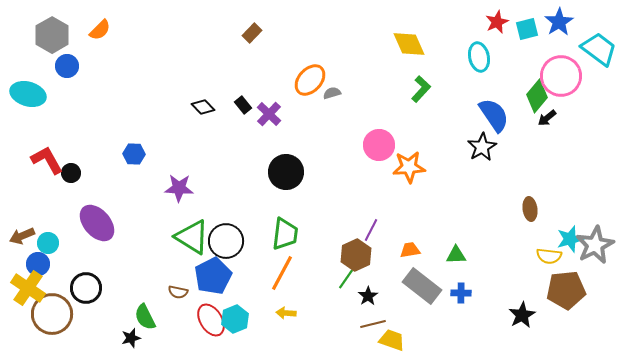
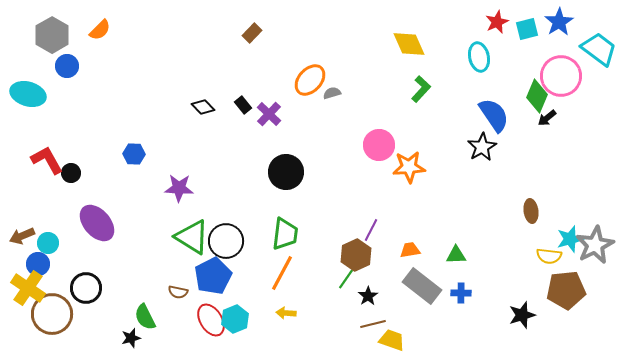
green diamond at (537, 96): rotated 16 degrees counterclockwise
brown ellipse at (530, 209): moved 1 px right, 2 px down
black star at (522, 315): rotated 12 degrees clockwise
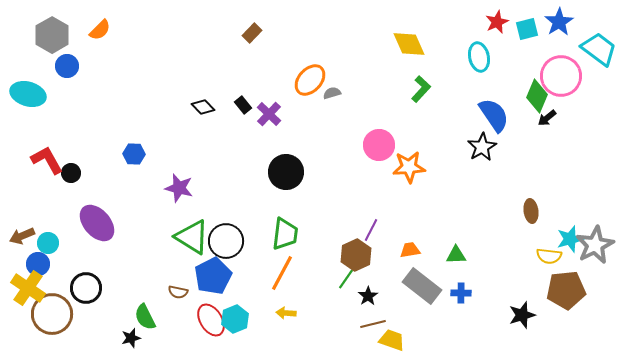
purple star at (179, 188): rotated 12 degrees clockwise
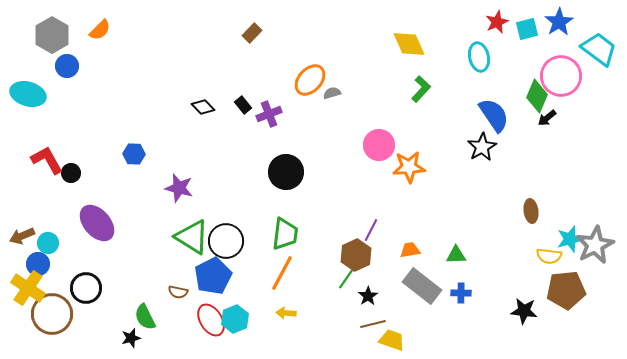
purple cross at (269, 114): rotated 25 degrees clockwise
black star at (522, 315): moved 2 px right, 4 px up; rotated 24 degrees clockwise
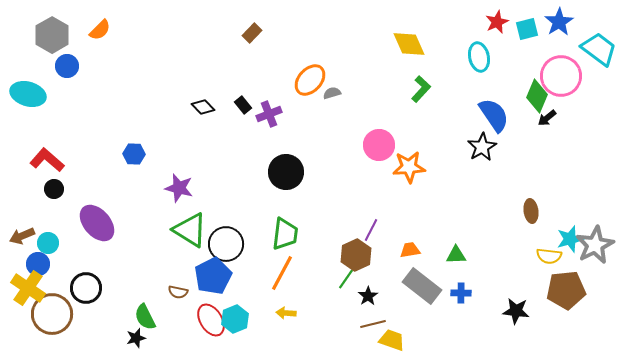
red L-shape at (47, 160): rotated 20 degrees counterclockwise
black circle at (71, 173): moved 17 px left, 16 px down
green triangle at (192, 237): moved 2 px left, 7 px up
black circle at (226, 241): moved 3 px down
black star at (524, 311): moved 8 px left
black star at (131, 338): moved 5 px right
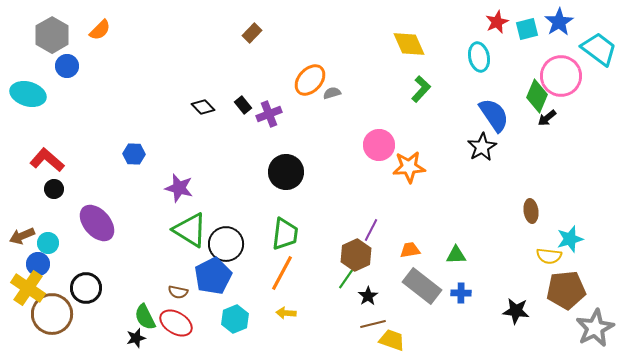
gray star at (595, 245): moved 83 px down
red ellipse at (211, 320): moved 35 px left, 3 px down; rotated 28 degrees counterclockwise
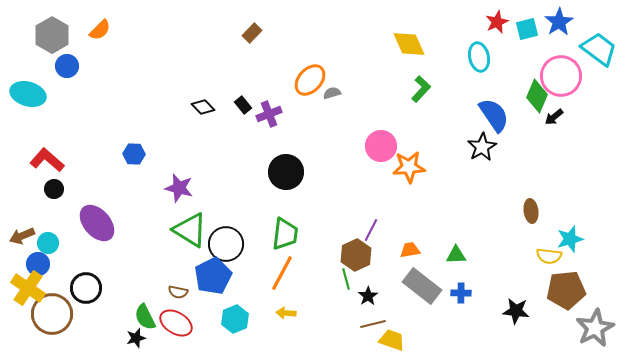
black arrow at (547, 118): moved 7 px right, 1 px up
pink circle at (379, 145): moved 2 px right, 1 px down
green line at (346, 279): rotated 50 degrees counterclockwise
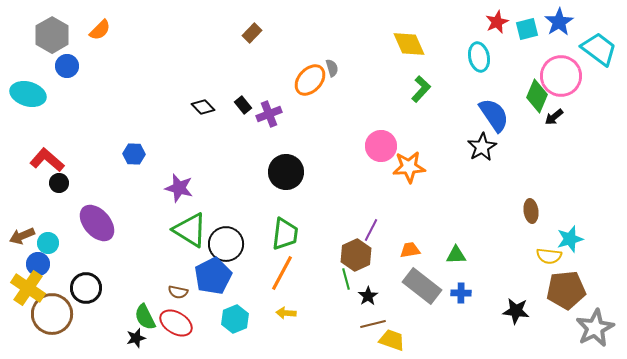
gray semicircle at (332, 93): moved 25 px up; rotated 90 degrees clockwise
black circle at (54, 189): moved 5 px right, 6 px up
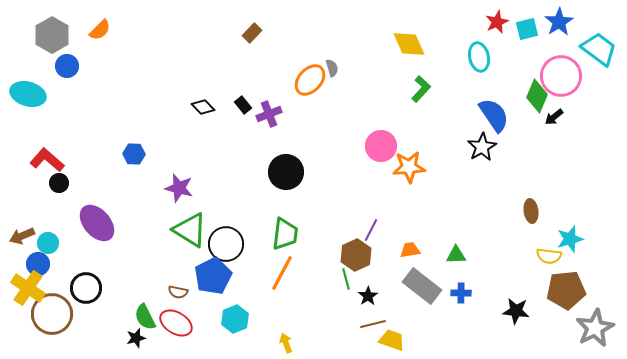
yellow arrow at (286, 313): moved 30 px down; rotated 66 degrees clockwise
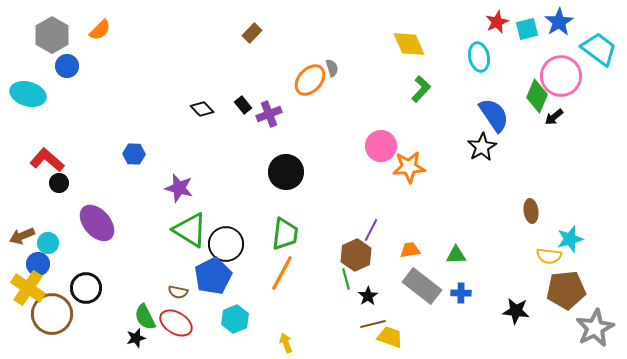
black diamond at (203, 107): moved 1 px left, 2 px down
yellow trapezoid at (392, 340): moved 2 px left, 3 px up
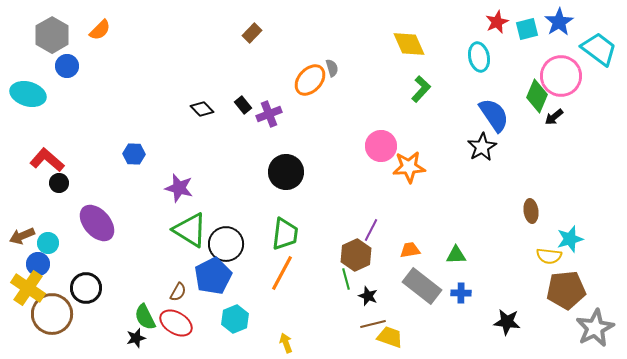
brown semicircle at (178, 292): rotated 72 degrees counterclockwise
black star at (368, 296): rotated 18 degrees counterclockwise
black star at (516, 311): moved 9 px left, 11 px down
